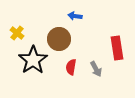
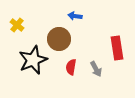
yellow cross: moved 8 px up
black star: rotated 12 degrees clockwise
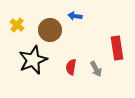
brown circle: moved 9 px left, 9 px up
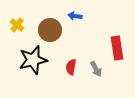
black star: rotated 8 degrees clockwise
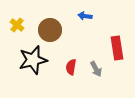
blue arrow: moved 10 px right
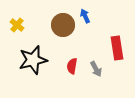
blue arrow: rotated 56 degrees clockwise
brown circle: moved 13 px right, 5 px up
red semicircle: moved 1 px right, 1 px up
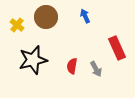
brown circle: moved 17 px left, 8 px up
red rectangle: rotated 15 degrees counterclockwise
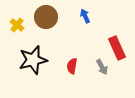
gray arrow: moved 6 px right, 2 px up
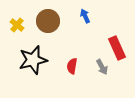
brown circle: moved 2 px right, 4 px down
